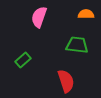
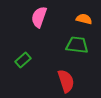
orange semicircle: moved 2 px left, 5 px down; rotated 14 degrees clockwise
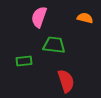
orange semicircle: moved 1 px right, 1 px up
green trapezoid: moved 23 px left
green rectangle: moved 1 px right, 1 px down; rotated 35 degrees clockwise
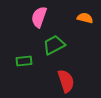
green trapezoid: rotated 35 degrees counterclockwise
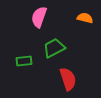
green trapezoid: moved 3 px down
red semicircle: moved 2 px right, 2 px up
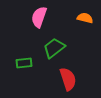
green trapezoid: rotated 10 degrees counterclockwise
green rectangle: moved 2 px down
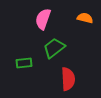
pink semicircle: moved 4 px right, 2 px down
red semicircle: rotated 15 degrees clockwise
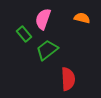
orange semicircle: moved 3 px left
green trapezoid: moved 7 px left, 2 px down
green rectangle: moved 29 px up; rotated 56 degrees clockwise
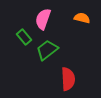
green rectangle: moved 3 px down
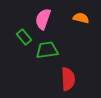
orange semicircle: moved 1 px left
green trapezoid: rotated 30 degrees clockwise
